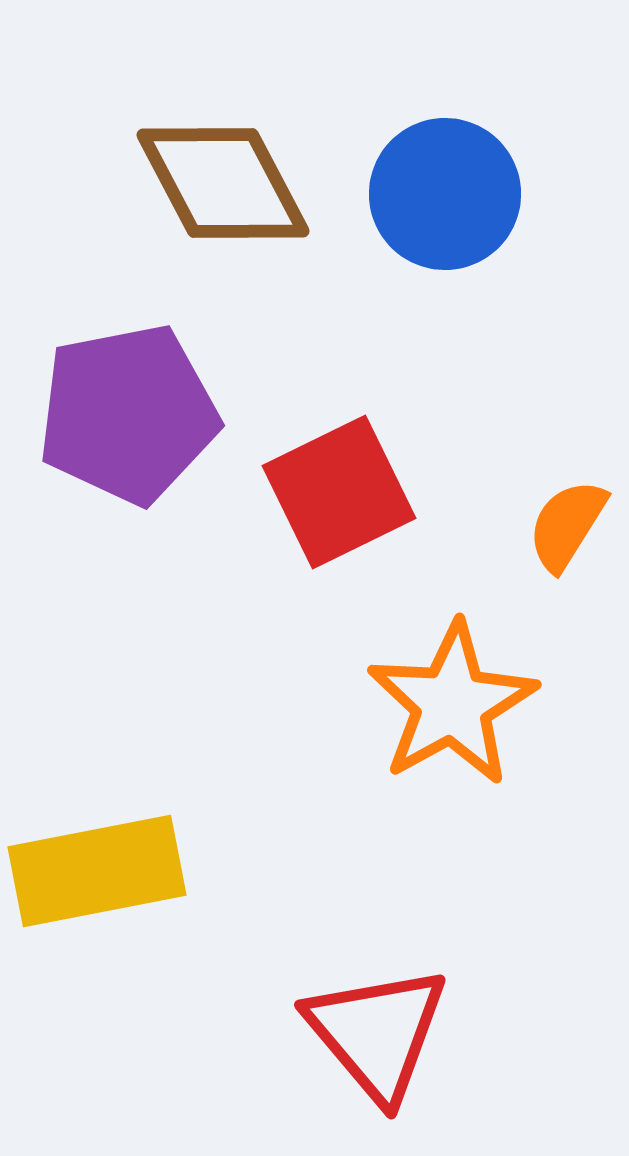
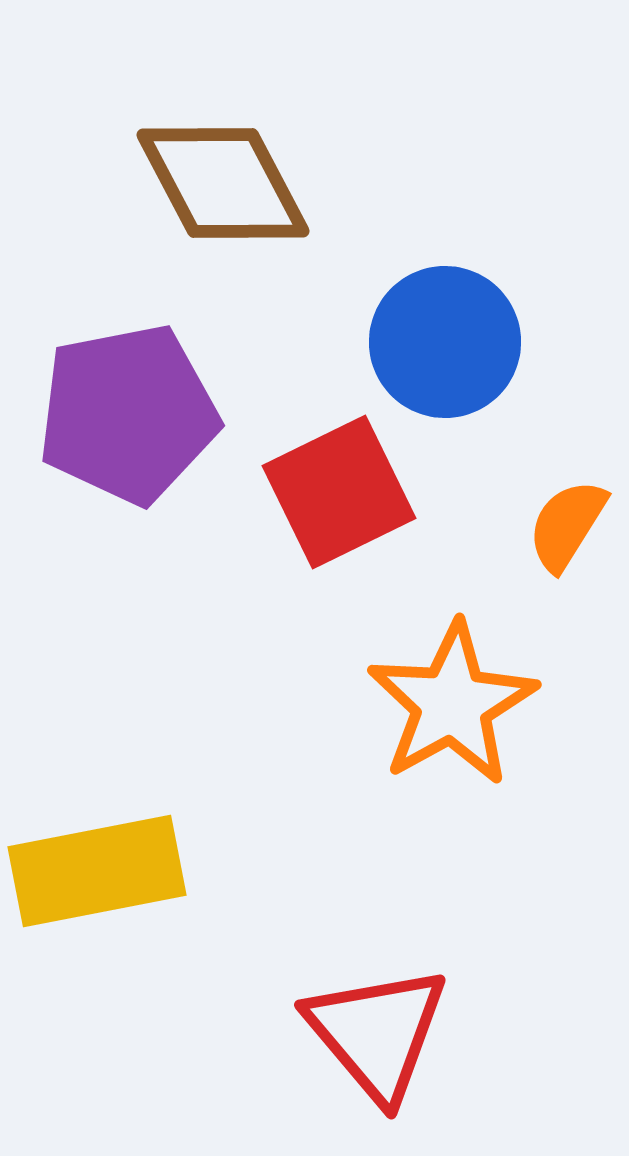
blue circle: moved 148 px down
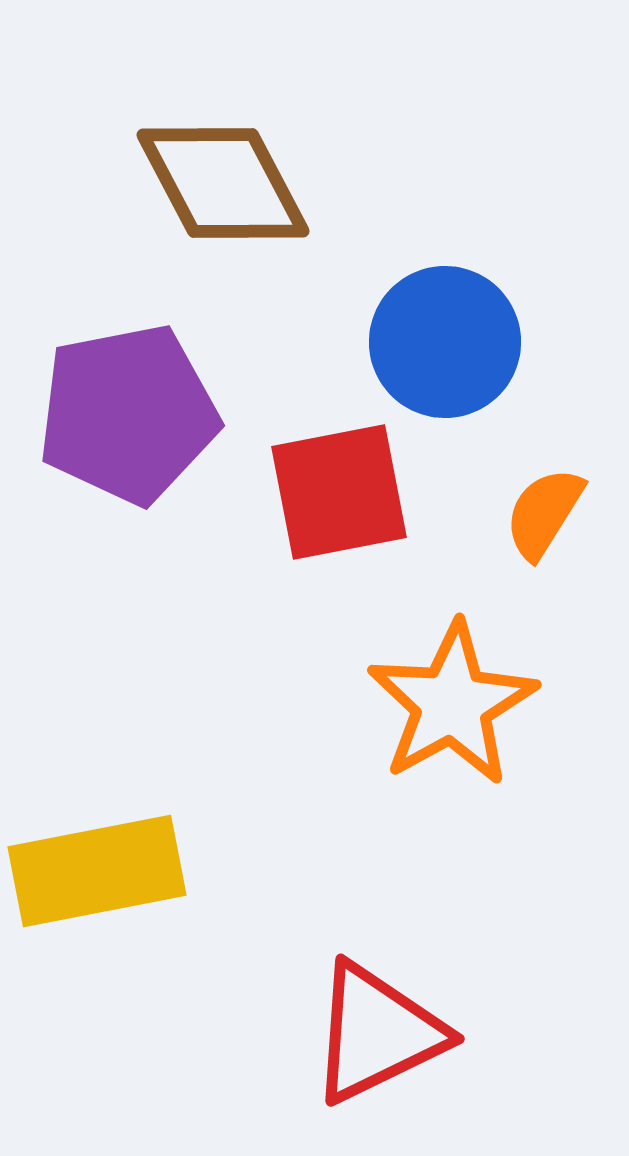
red square: rotated 15 degrees clockwise
orange semicircle: moved 23 px left, 12 px up
red triangle: rotated 44 degrees clockwise
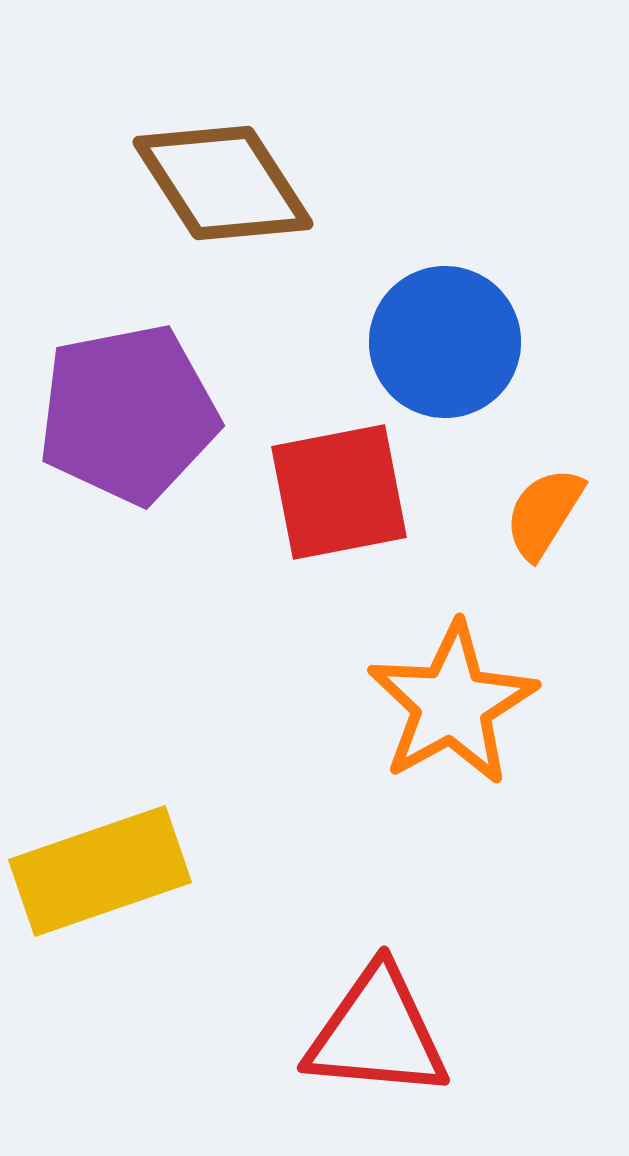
brown diamond: rotated 5 degrees counterclockwise
yellow rectangle: moved 3 px right; rotated 8 degrees counterclockwise
red triangle: rotated 31 degrees clockwise
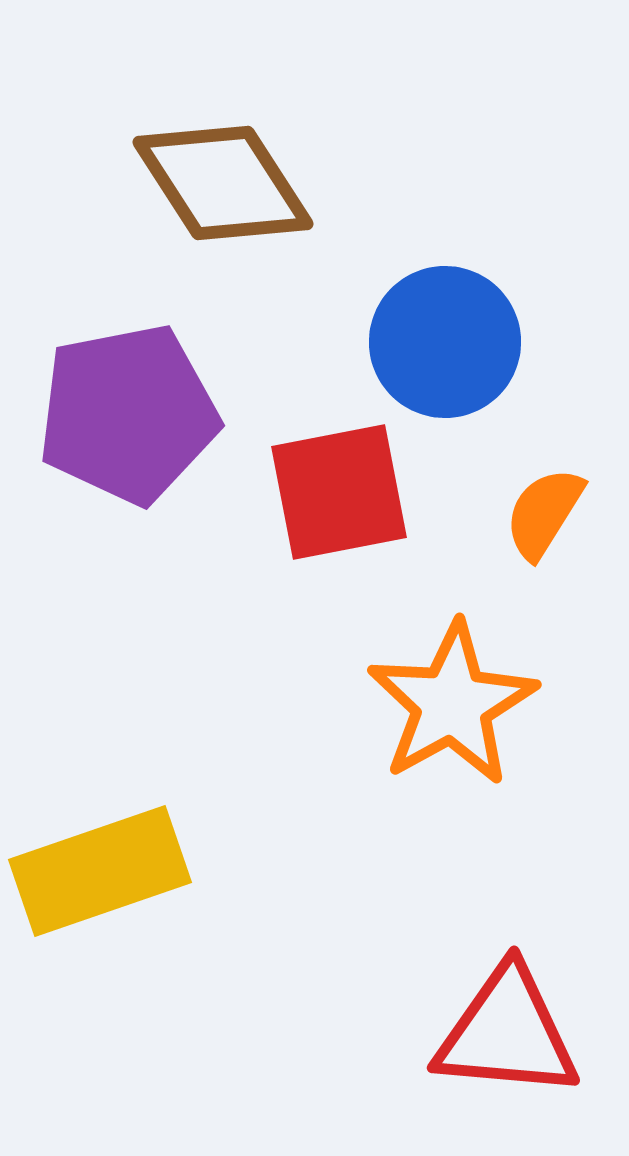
red triangle: moved 130 px right
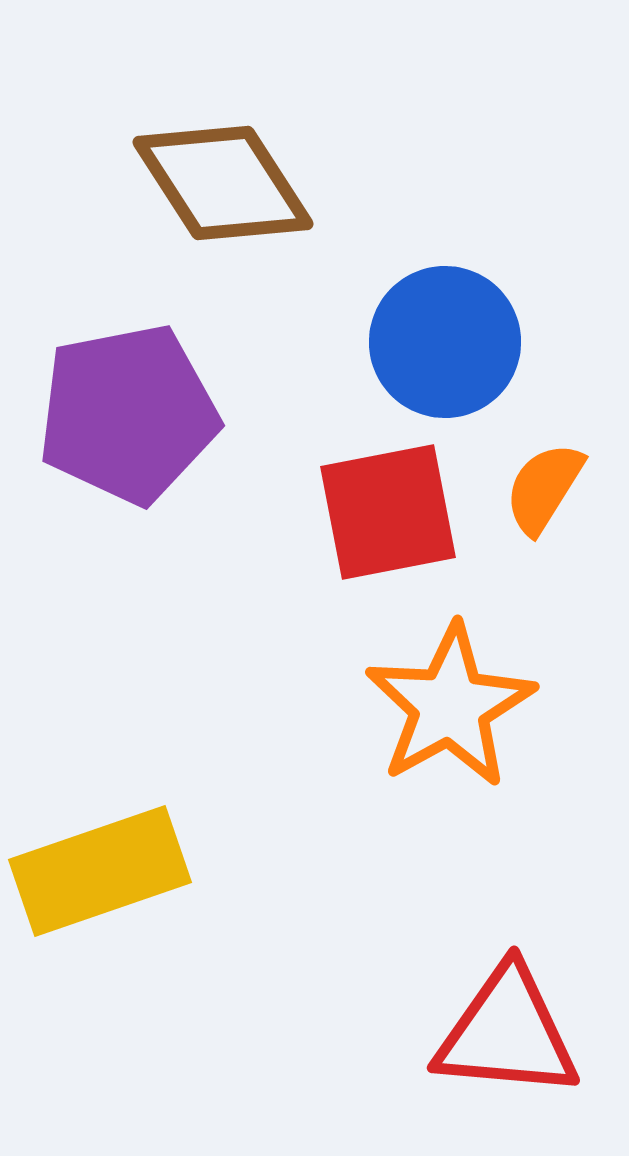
red square: moved 49 px right, 20 px down
orange semicircle: moved 25 px up
orange star: moved 2 px left, 2 px down
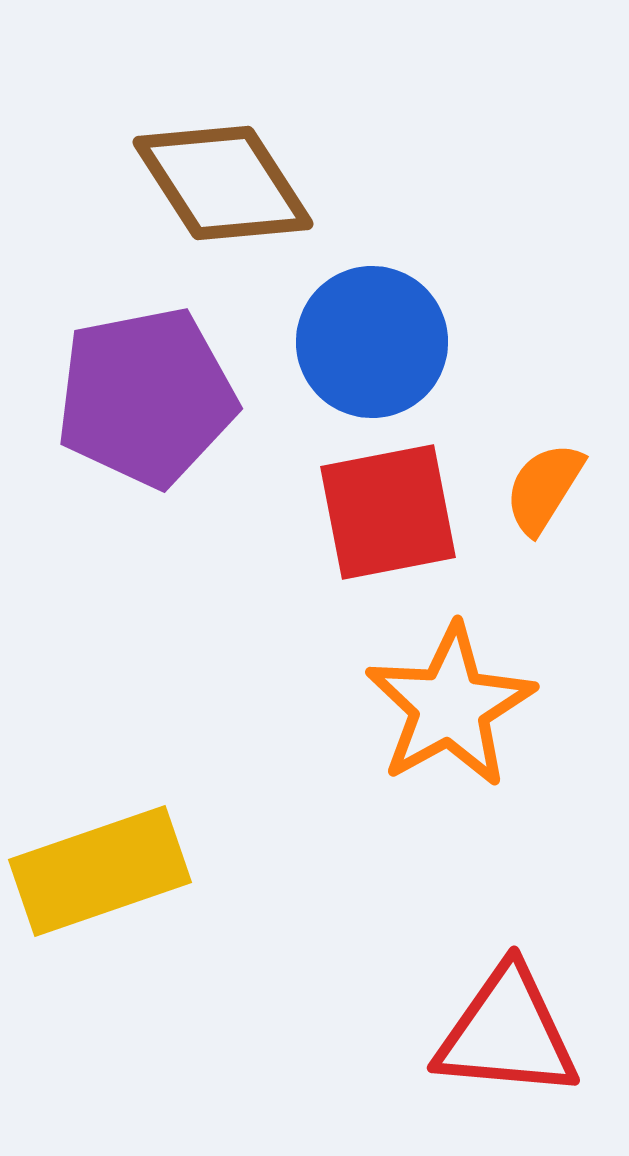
blue circle: moved 73 px left
purple pentagon: moved 18 px right, 17 px up
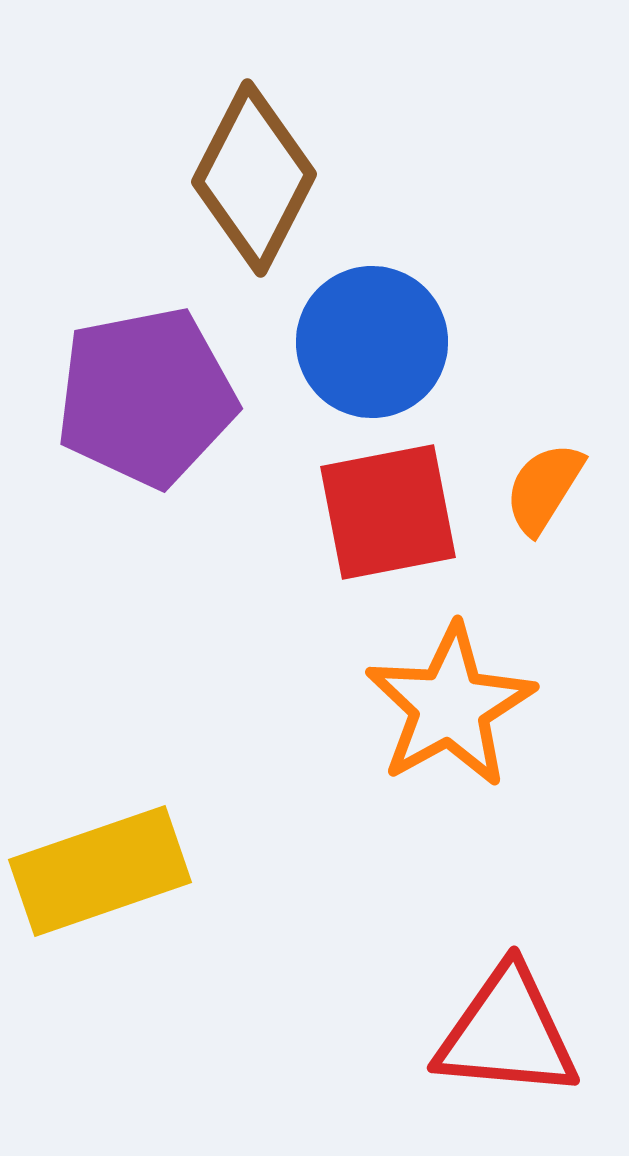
brown diamond: moved 31 px right, 5 px up; rotated 60 degrees clockwise
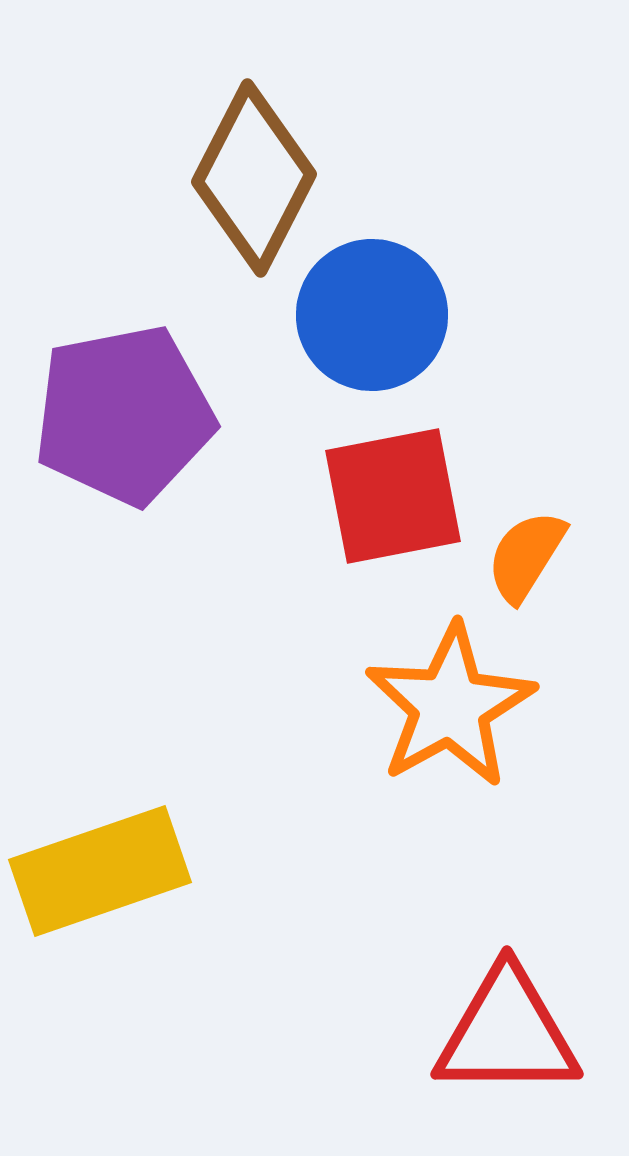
blue circle: moved 27 px up
purple pentagon: moved 22 px left, 18 px down
orange semicircle: moved 18 px left, 68 px down
red square: moved 5 px right, 16 px up
red triangle: rotated 5 degrees counterclockwise
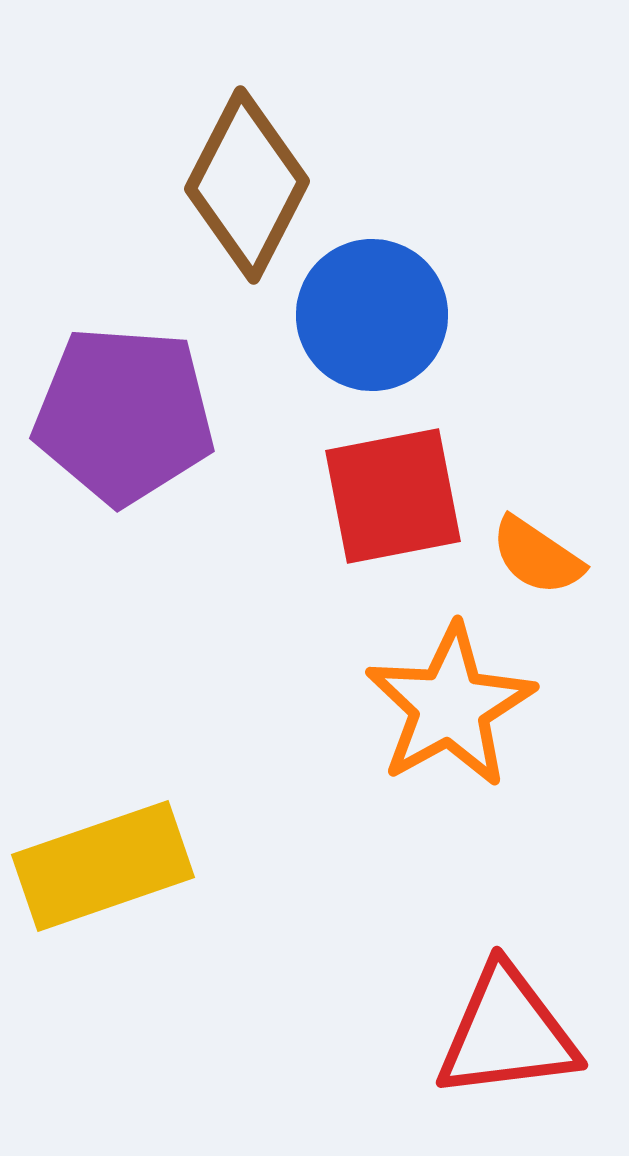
brown diamond: moved 7 px left, 7 px down
purple pentagon: rotated 15 degrees clockwise
orange semicircle: moved 11 px right; rotated 88 degrees counterclockwise
yellow rectangle: moved 3 px right, 5 px up
red triangle: rotated 7 degrees counterclockwise
